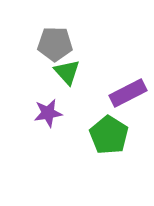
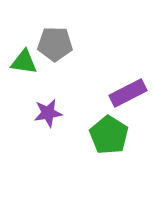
green triangle: moved 43 px left, 10 px up; rotated 40 degrees counterclockwise
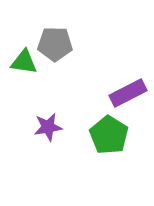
purple star: moved 14 px down
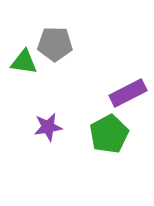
green pentagon: moved 1 px up; rotated 12 degrees clockwise
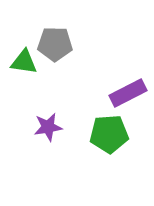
green pentagon: rotated 24 degrees clockwise
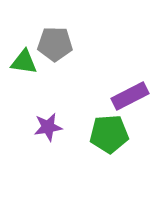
purple rectangle: moved 2 px right, 3 px down
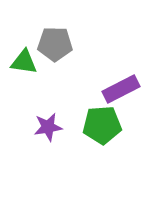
purple rectangle: moved 9 px left, 7 px up
green pentagon: moved 7 px left, 9 px up
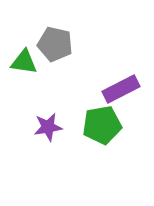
gray pentagon: rotated 12 degrees clockwise
green pentagon: rotated 6 degrees counterclockwise
